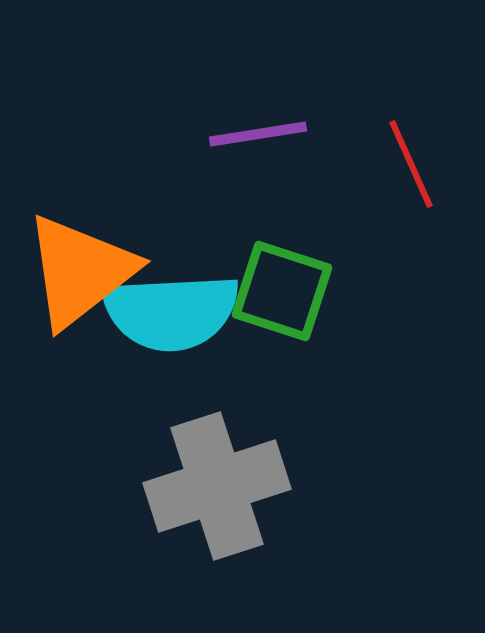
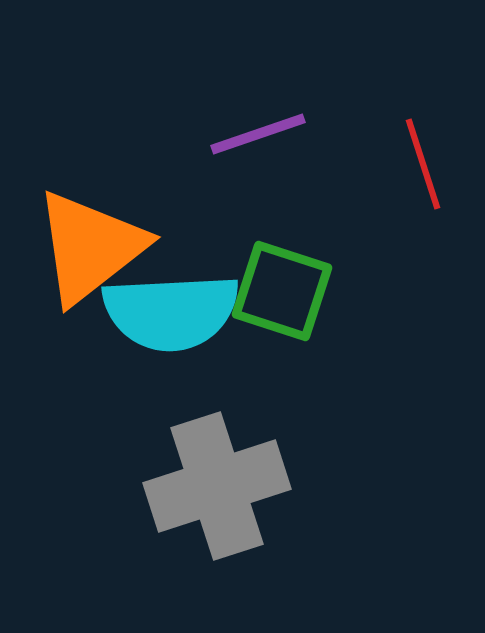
purple line: rotated 10 degrees counterclockwise
red line: moved 12 px right; rotated 6 degrees clockwise
orange triangle: moved 10 px right, 24 px up
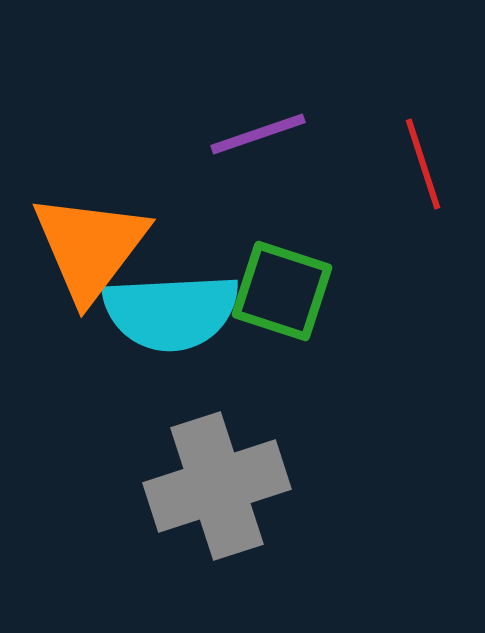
orange triangle: rotated 15 degrees counterclockwise
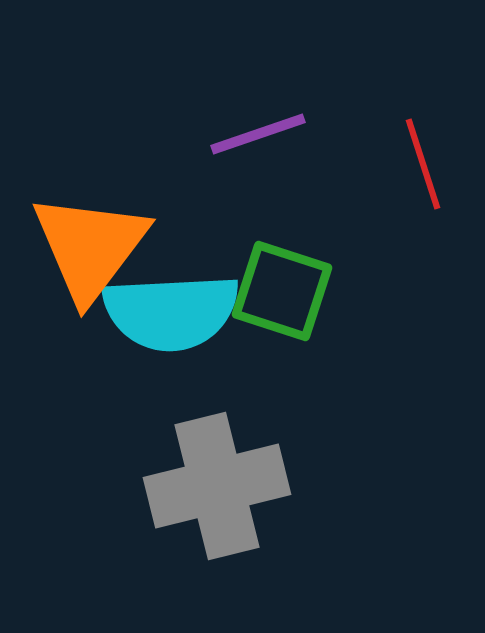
gray cross: rotated 4 degrees clockwise
